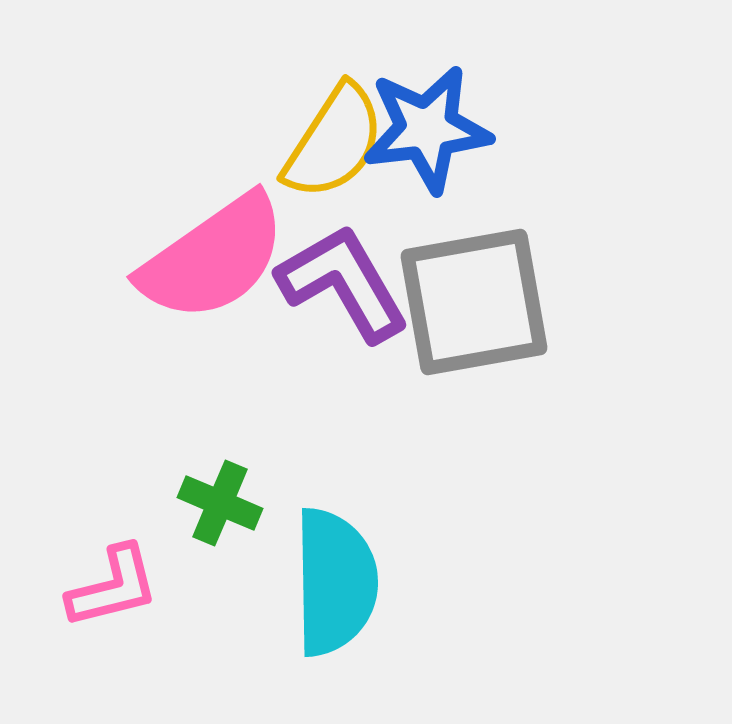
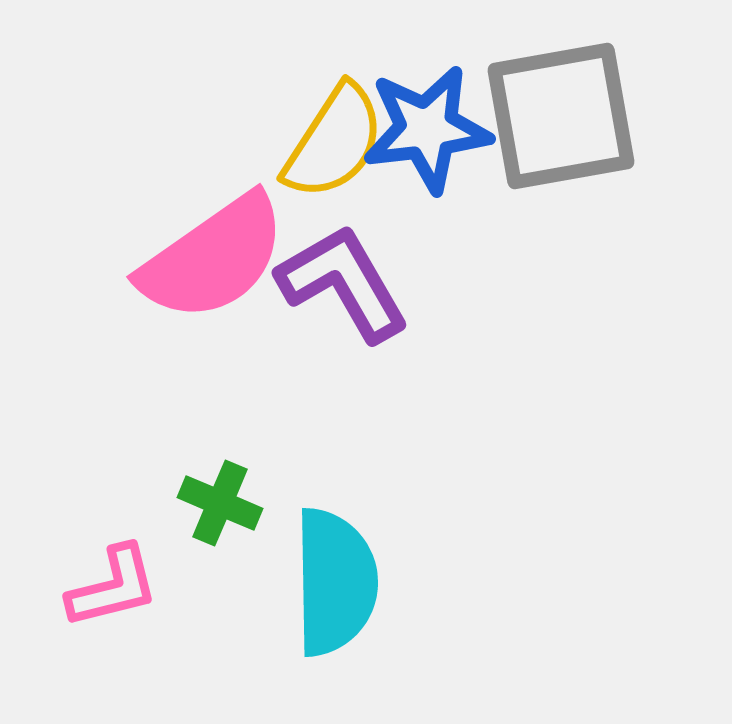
gray square: moved 87 px right, 186 px up
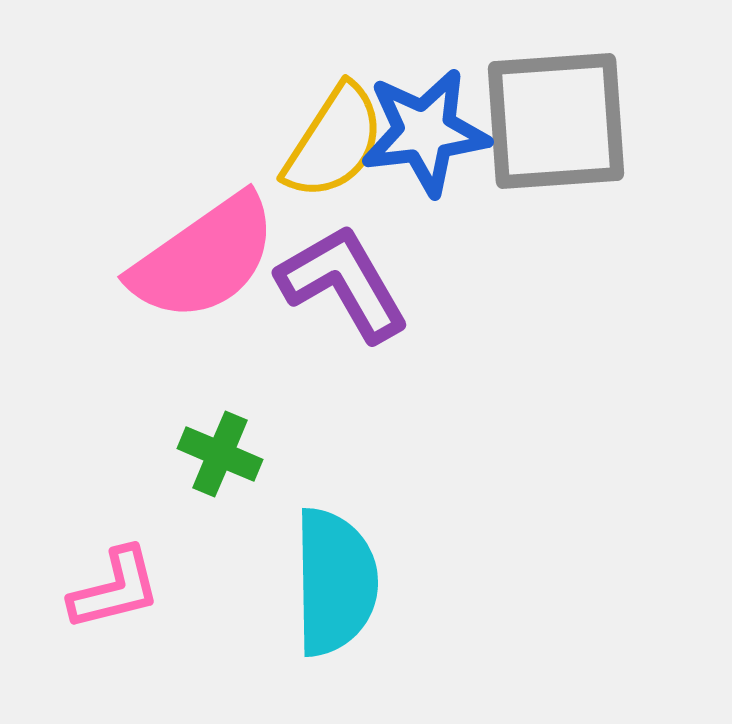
gray square: moved 5 px left, 5 px down; rotated 6 degrees clockwise
blue star: moved 2 px left, 3 px down
pink semicircle: moved 9 px left
green cross: moved 49 px up
pink L-shape: moved 2 px right, 2 px down
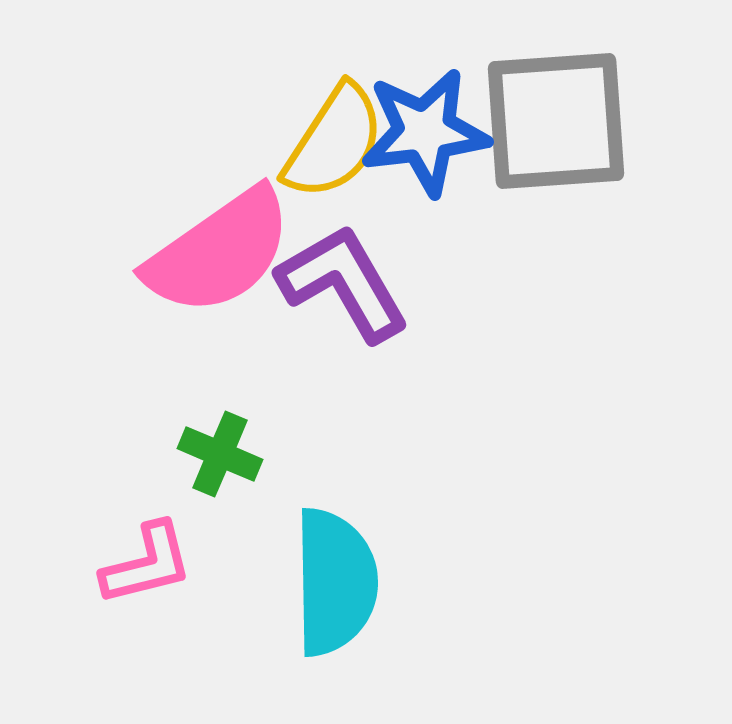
pink semicircle: moved 15 px right, 6 px up
pink L-shape: moved 32 px right, 25 px up
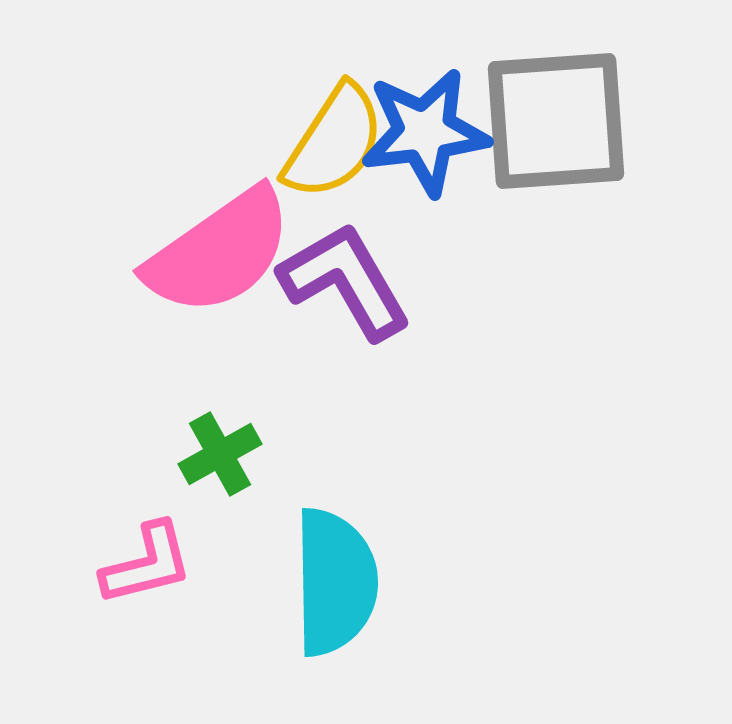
purple L-shape: moved 2 px right, 2 px up
green cross: rotated 38 degrees clockwise
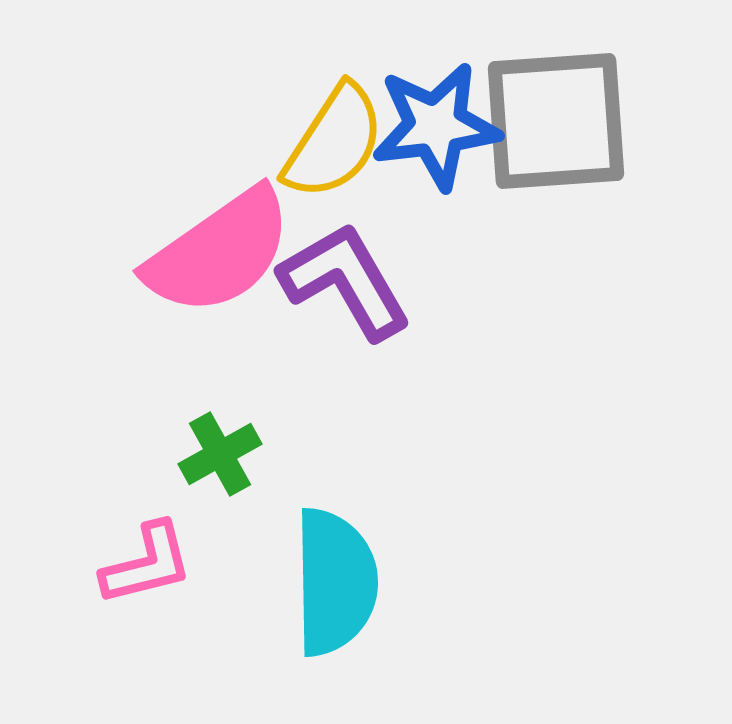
blue star: moved 11 px right, 6 px up
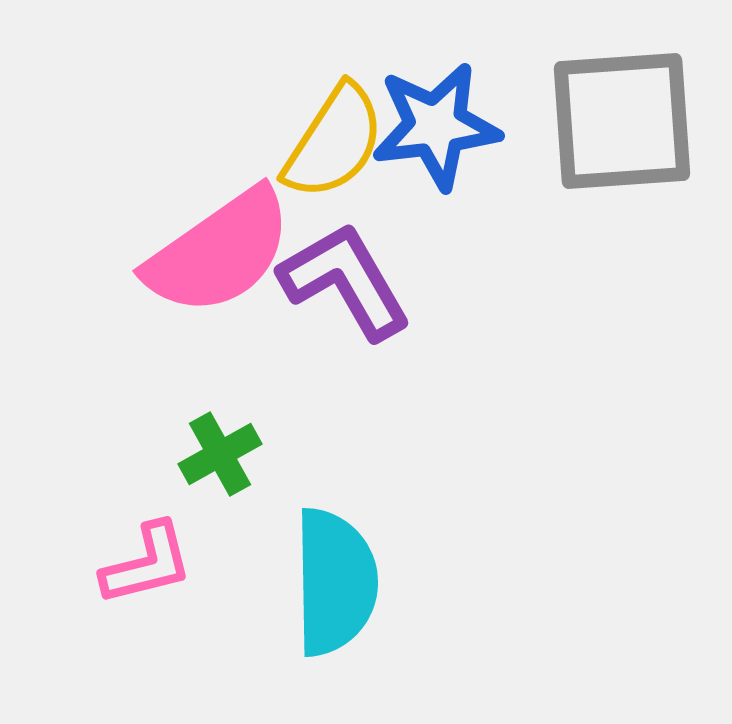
gray square: moved 66 px right
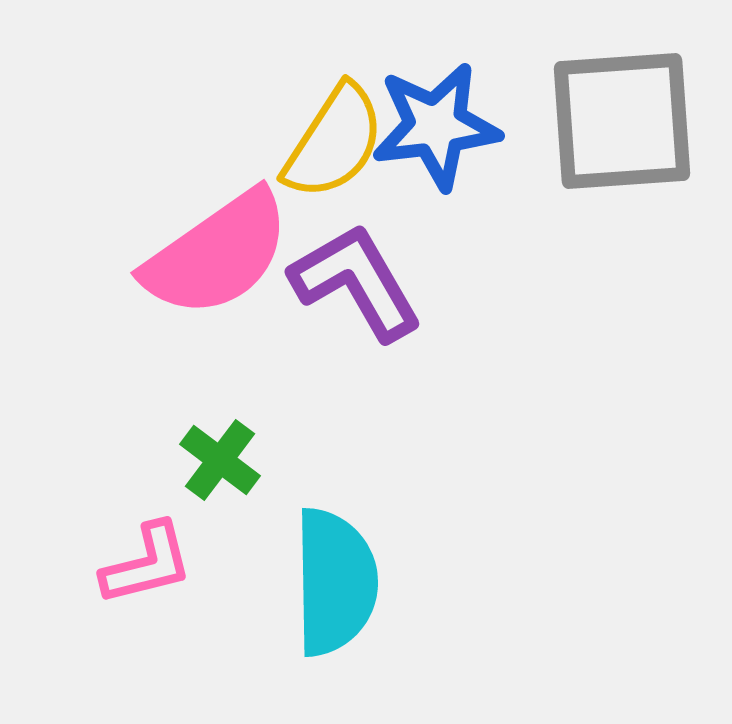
pink semicircle: moved 2 px left, 2 px down
purple L-shape: moved 11 px right, 1 px down
green cross: moved 6 px down; rotated 24 degrees counterclockwise
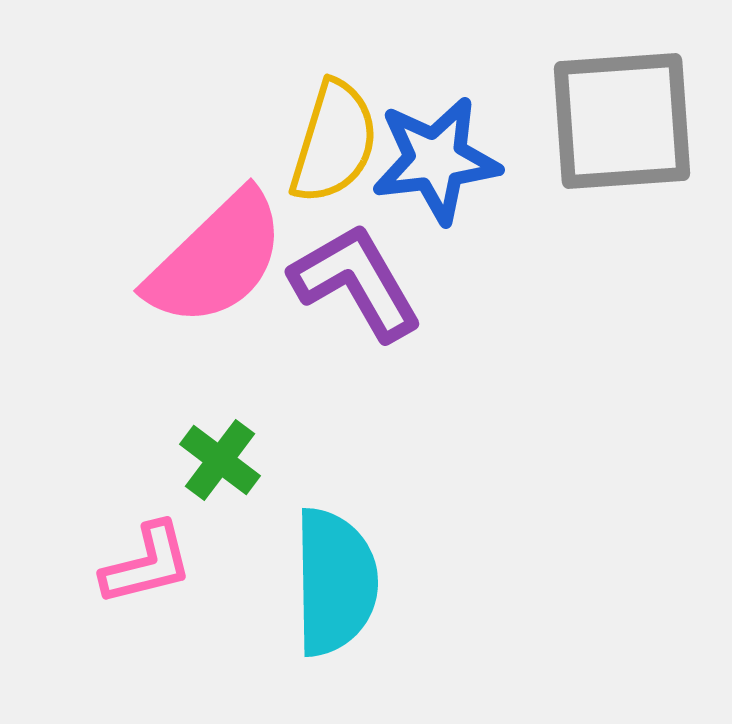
blue star: moved 34 px down
yellow semicircle: rotated 16 degrees counterclockwise
pink semicircle: moved 1 px left, 5 px down; rotated 9 degrees counterclockwise
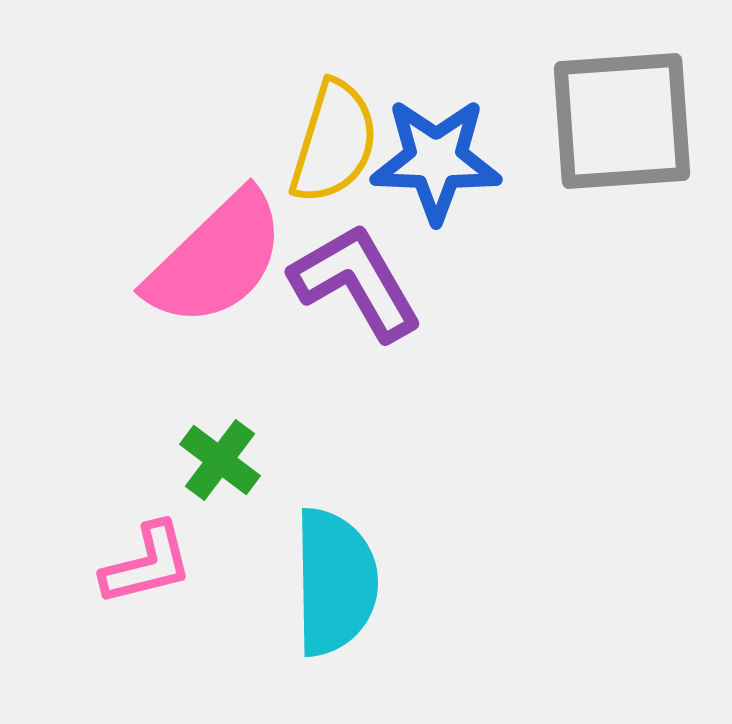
blue star: rotated 9 degrees clockwise
